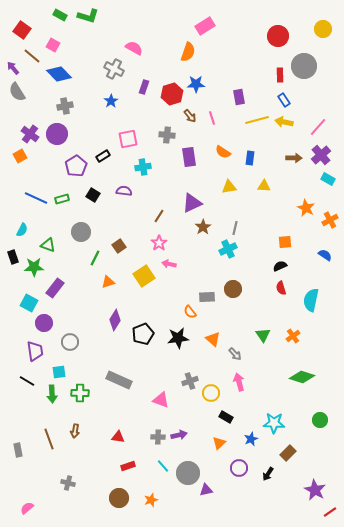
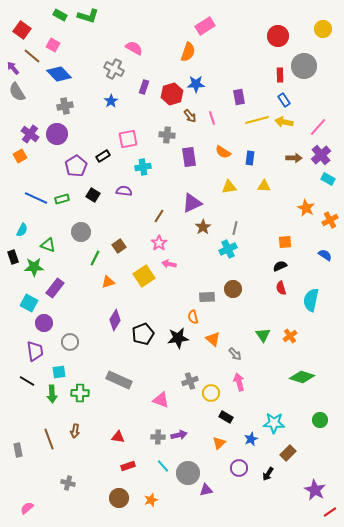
orange semicircle at (190, 312): moved 3 px right, 5 px down; rotated 24 degrees clockwise
orange cross at (293, 336): moved 3 px left
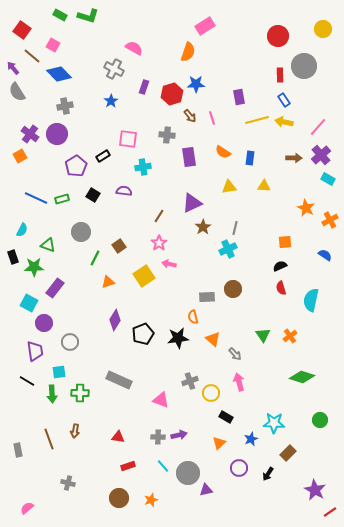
pink square at (128, 139): rotated 18 degrees clockwise
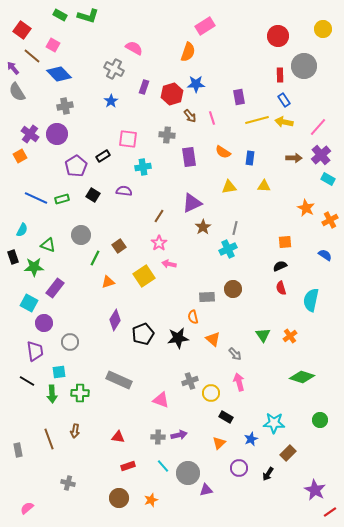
gray circle at (81, 232): moved 3 px down
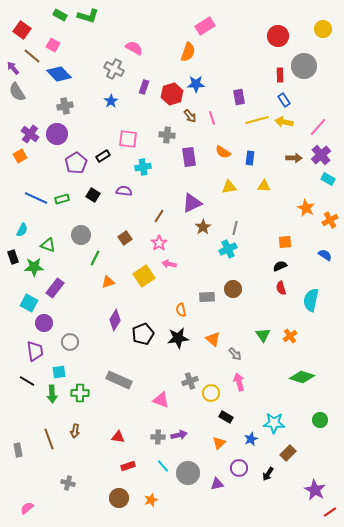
purple pentagon at (76, 166): moved 3 px up
brown square at (119, 246): moved 6 px right, 8 px up
orange semicircle at (193, 317): moved 12 px left, 7 px up
purple triangle at (206, 490): moved 11 px right, 6 px up
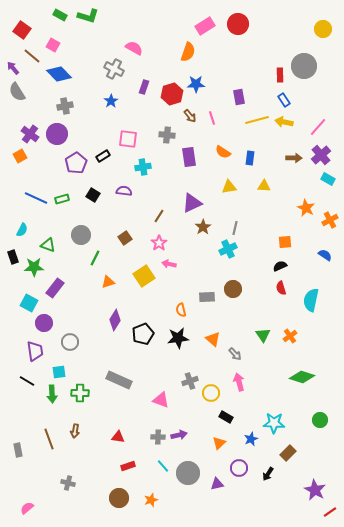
red circle at (278, 36): moved 40 px left, 12 px up
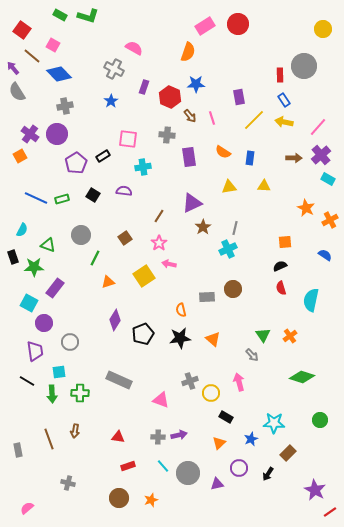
red hexagon at (172, 94): moved 2 px left, 3 px down; rotated 20 degrees counterclockwise
yellow line at (257, 120): moved 3 px left; rotated 30 degrees counterclockwise
black star at (178, 338): moved 2 px right
gray arrow at (235, 354): moved 17 px right, 1 px down
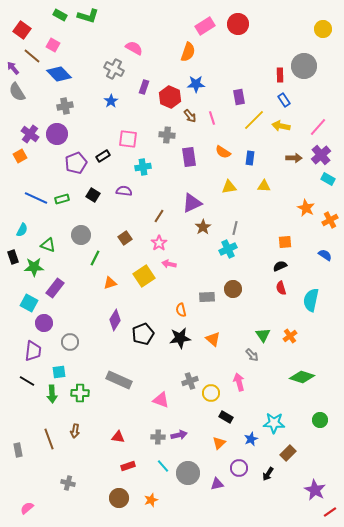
yellow arrow at (284, 122): moved 3 px left, 4 px down
purple pentagon at (76, 163): rotated 10 degrees clockwise
orange triangle at (108, 282): moved 2 px right, 1 px down
purple trapezoid at (35, 351): moved 2 px left; rotated 15 degrees clockwise
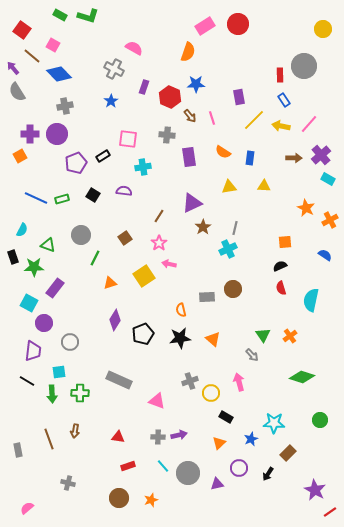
pink line at (318, 127): moved 9 px left, 3 px up
purple cross at (30, 134): rotated 36 degrees counterclockwise
pink triangle at (161, 400): moved 4 px left, 1 px down
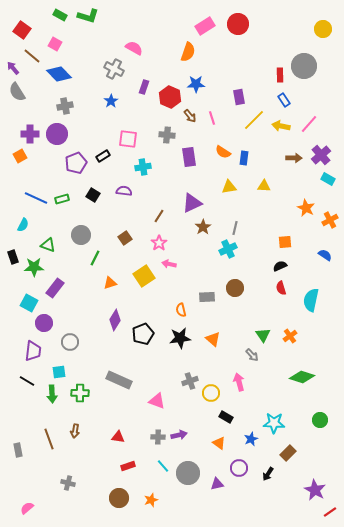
pink square at (53, 45): moved 2 px right, 1 px up
blue rectangle at (250, 158): moved 6 px left
cyan semicircle at (22, 230): moved 1 px right, 5 px up
brown circle at (233, 289): moved 2 px right, 1 px up
orange triangle at (219, 443): rotated 40 degrees counterclockwise
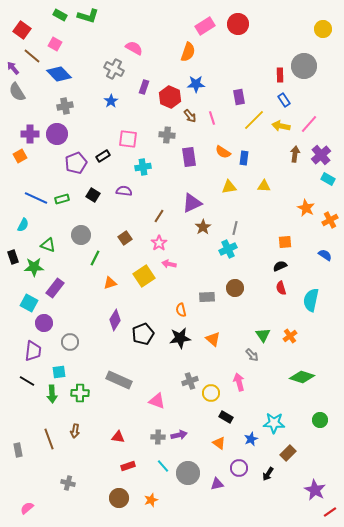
brown arrow at (294, 158): moved 1 px right, 4 px up; rotated 84 degrees counterclockwise
